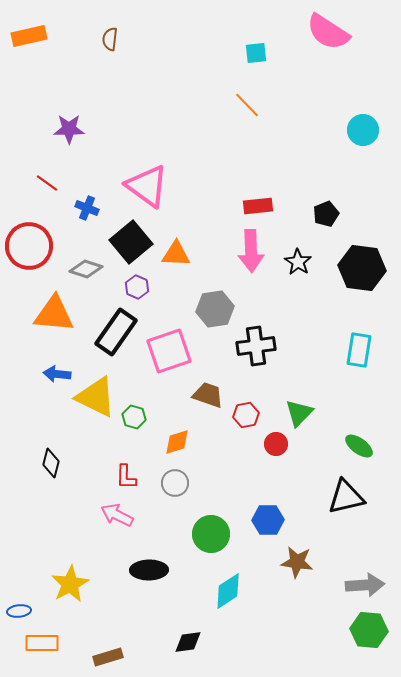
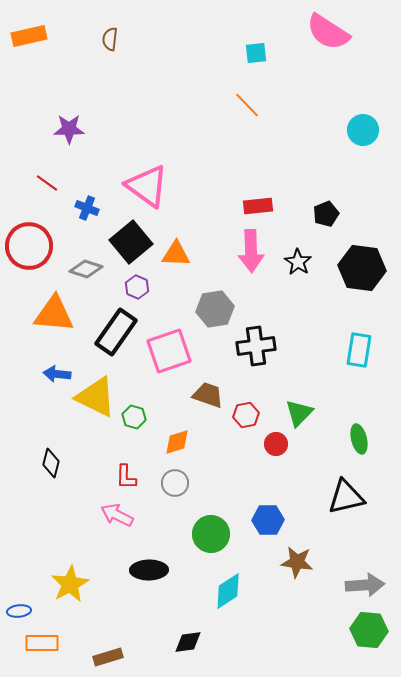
green ellipse at (359, 446): moved 7 px up; rotated 40 degrees clockwise
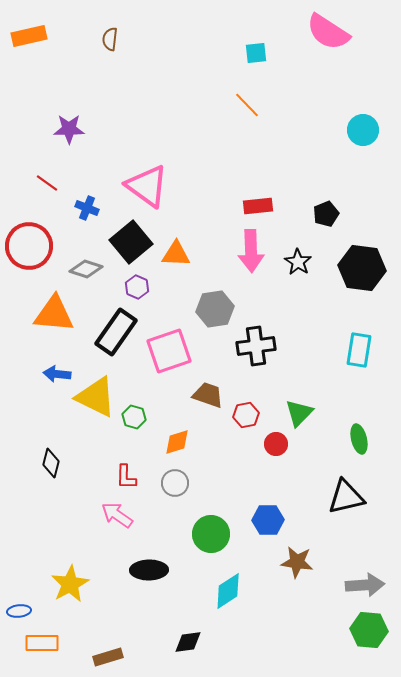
pink arrow at (117, 515): rotated 8 degrees clockwise
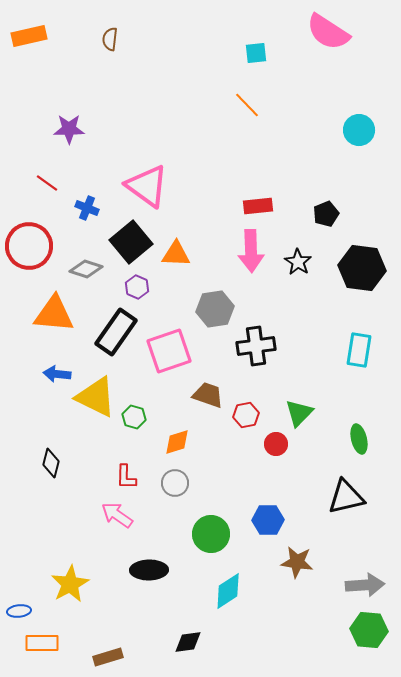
cyan circle at (363, 130): moved 4 px left
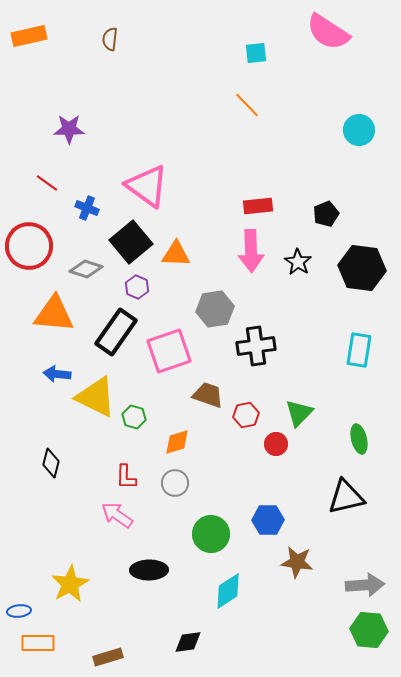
orange rectangle at (42, 643): moved 4 px left
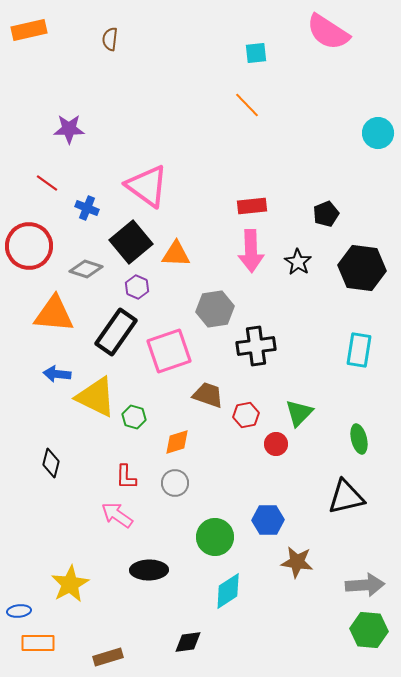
orange rectangle at (29, 36): moved 6 px up
cyan circle at (359, 130): moved 19 px right, 3 px down
red rectangle at (258, 206): moved 6 px left
green circle at (211, 534): moved 4 px right, 3 px down
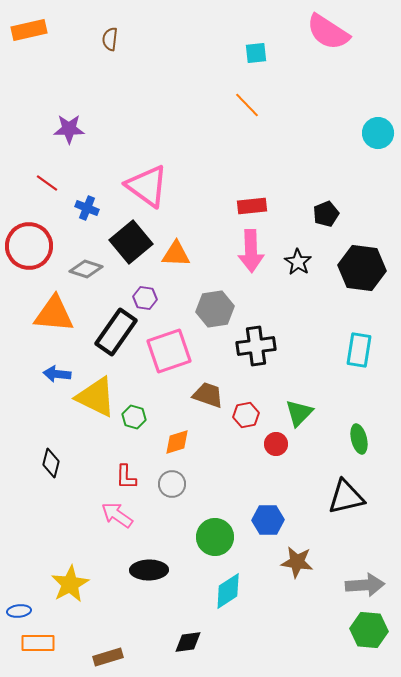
purple hexagon at (137, 287): moved 8 px right, 11 px down; rotated 15 degrees counterclockwise
gray circle at (175, 483): moved 3 px left, 1 px down
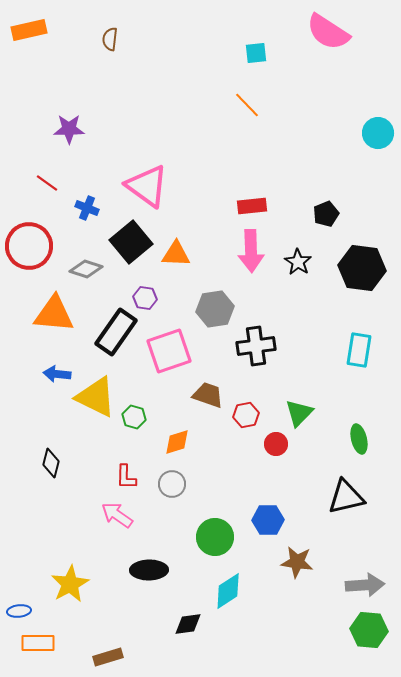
black diamond at (188, 642): moved 18 px up
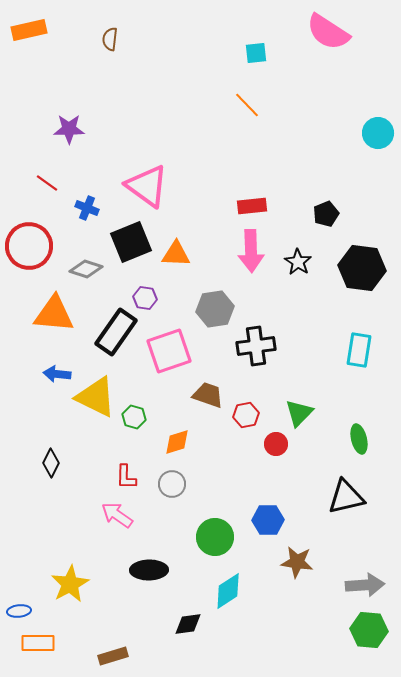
black square at (131, 242): rotated 18 degrees clockwise
black diamond at (51, 463): rotated 12 degrees clockwise
brown rectangle at (108, 657): moved 5 px right, 1 px up
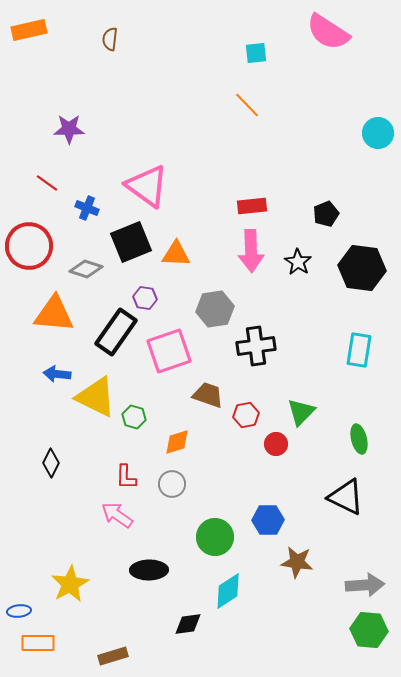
green triangle at (299, 413): moved 2 px right, 1 px up
black triangle at (346, 497): rotated 39 degrees clockwise
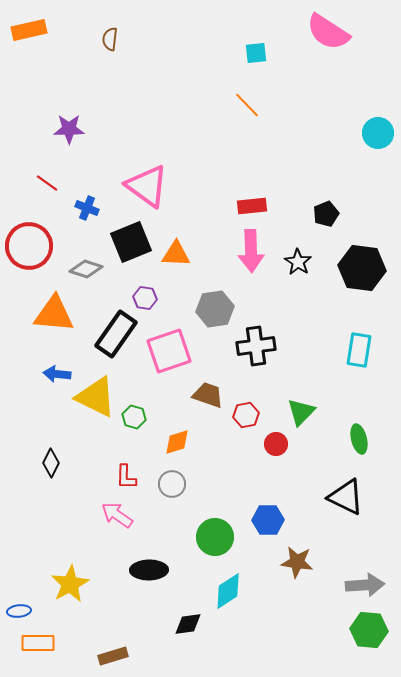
black rectangle at (116, 332): moved 2 px down
